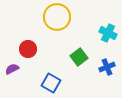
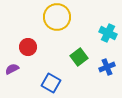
red circle: moved 2 px up
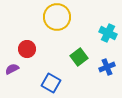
red circle: moved 1 px left, 2 px down
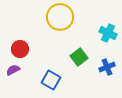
yellow circle: moved 3 px right
red circle: moved 7 px left
purple semicircle: moved 1 px right, 1 px down
blue square: moved 3 px up
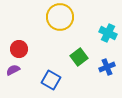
red circle: moved 1 px left
